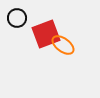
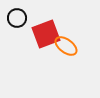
orange ellipse: moved 3 px right, 1 px down
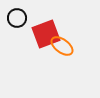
orange ellipse: moved 4 px left
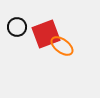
black circle: moved 9 px down
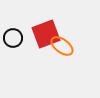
black circle: moved 4 px left, 11 px down
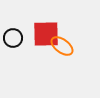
red square: rotated 20 degrees clockwise
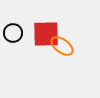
black circle: moved 5 px up
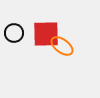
black circle: moved 1 px right
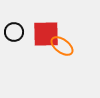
black circle: moved 1 px up
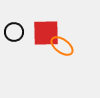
red square: moved 1 px up
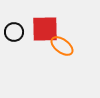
red square: moved 1 px left, 4 px up
